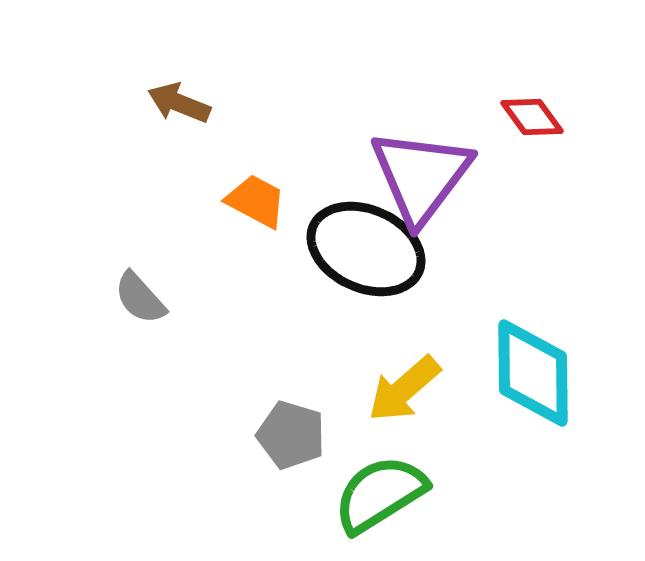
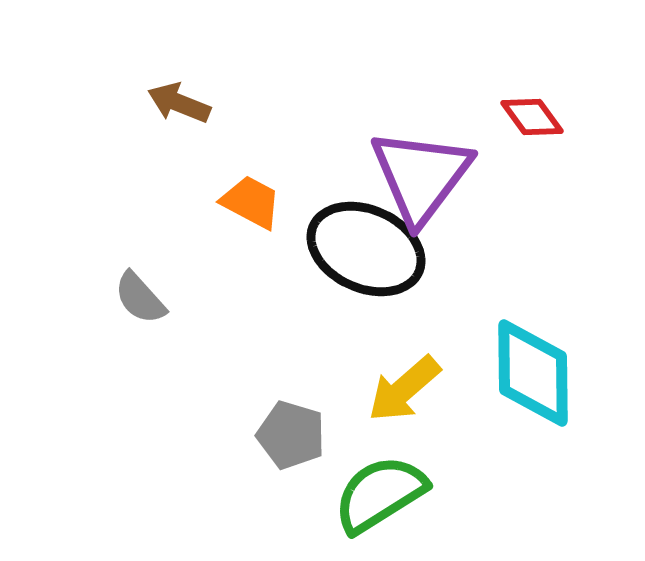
orange trapezoid: moved 5 px left, 1 px down
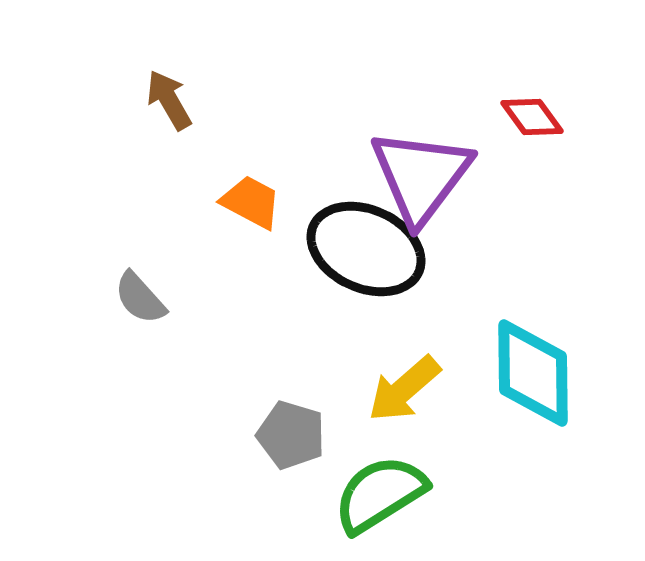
brown arrow: moved 10 px left, 3 px up; rotated 38 degrees clockwise
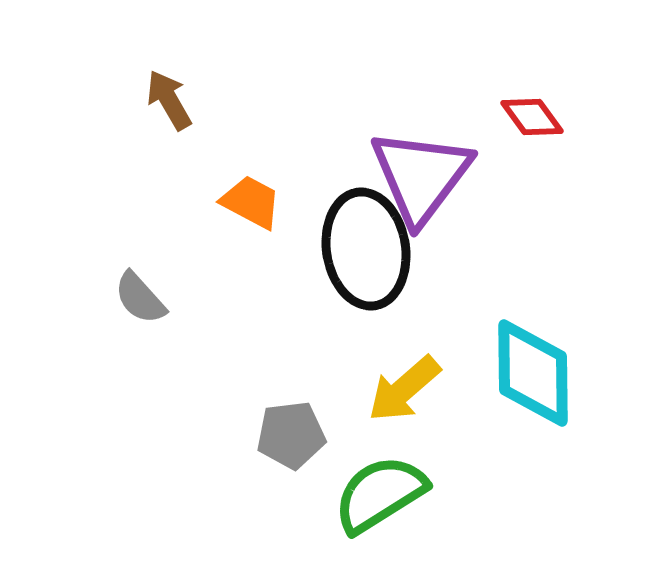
black ellipse: rotated 57 degrees clockwise
gray pentagon: rotated 24 degrees counterclockwise
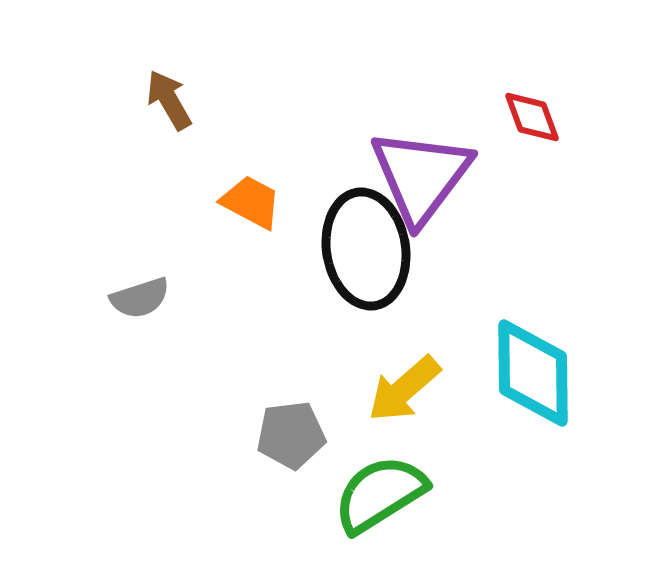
red diamond: rotated 16 degrees clockwise
gray semicircle: rotated 66 degrees counterclockwise
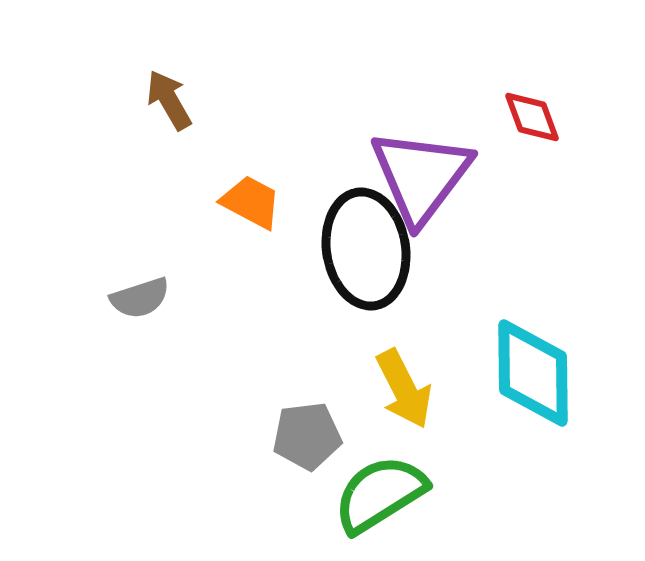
yellow arrow: rotated 76 degrees counterclockwise
gray pentagon: moved 16 px right, 1 px down
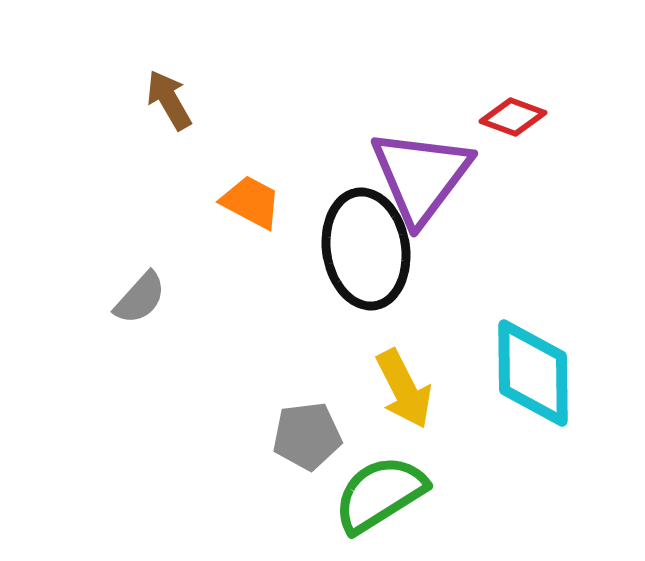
red diamond: moved 19 px left; rotated 50 degrees counterclockwise
gray semicircle: rotated 30 degrees counterclockwise
